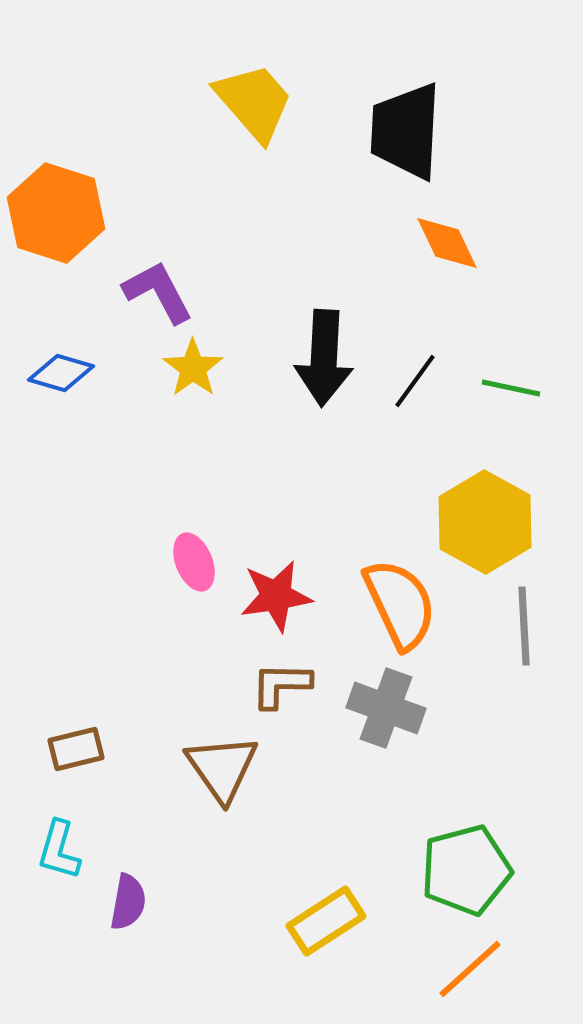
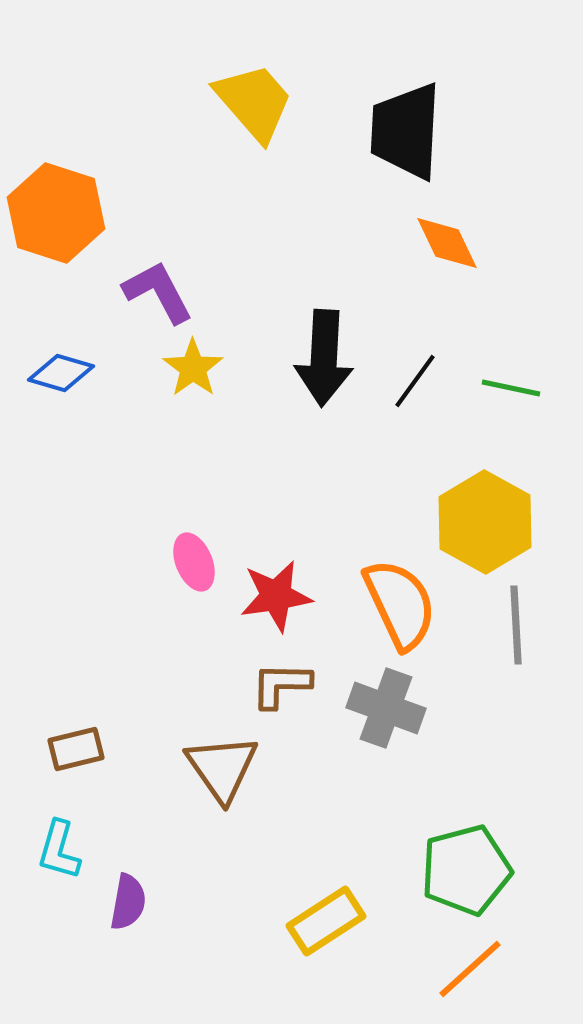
gray line: moved 8 px left, 1 px up
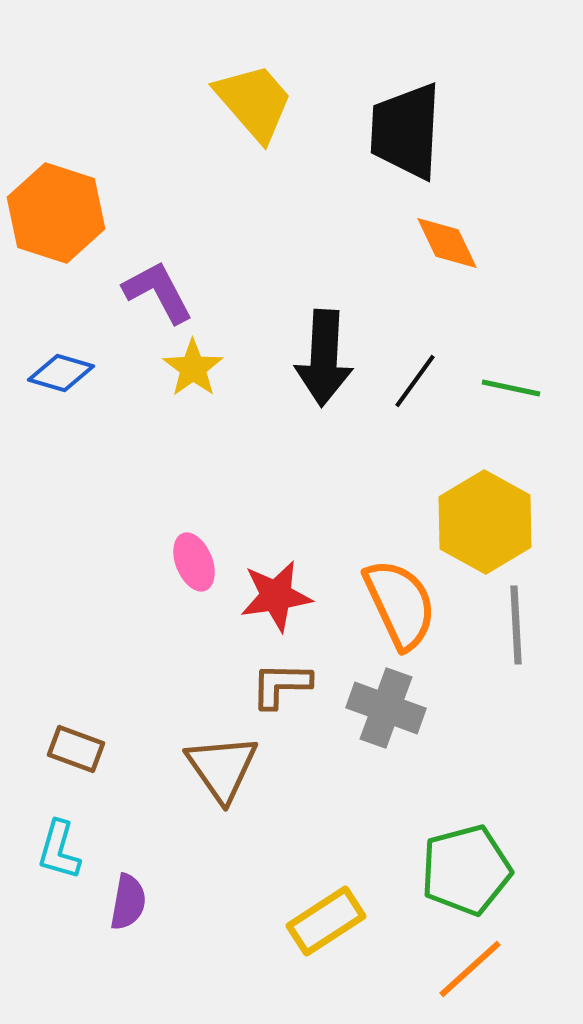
brown rectangle: rotated 34 degrees clockwise
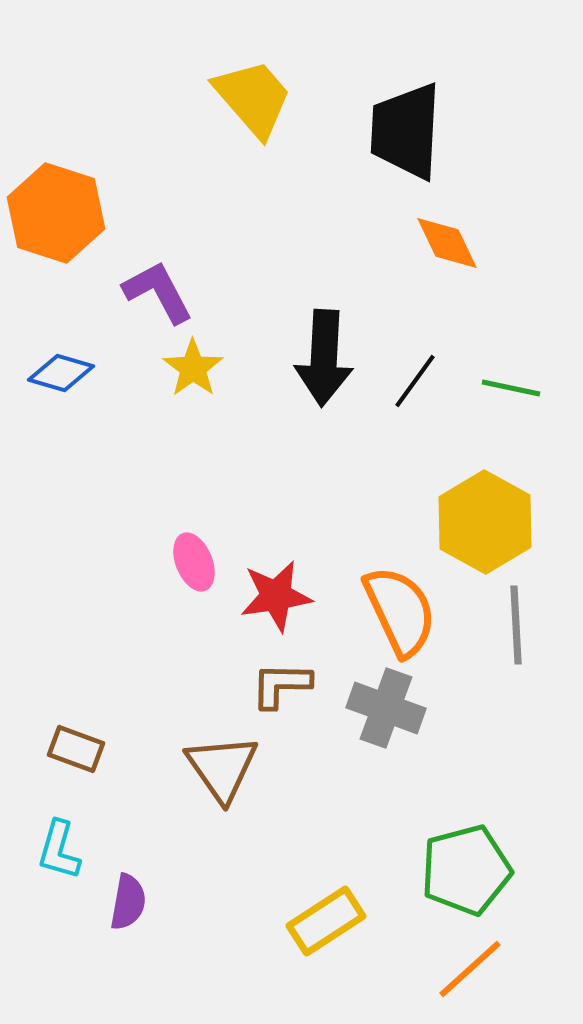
yellow trapezoid: moved 1 px left, 4 px up
orange semicircle: moved 7 px down
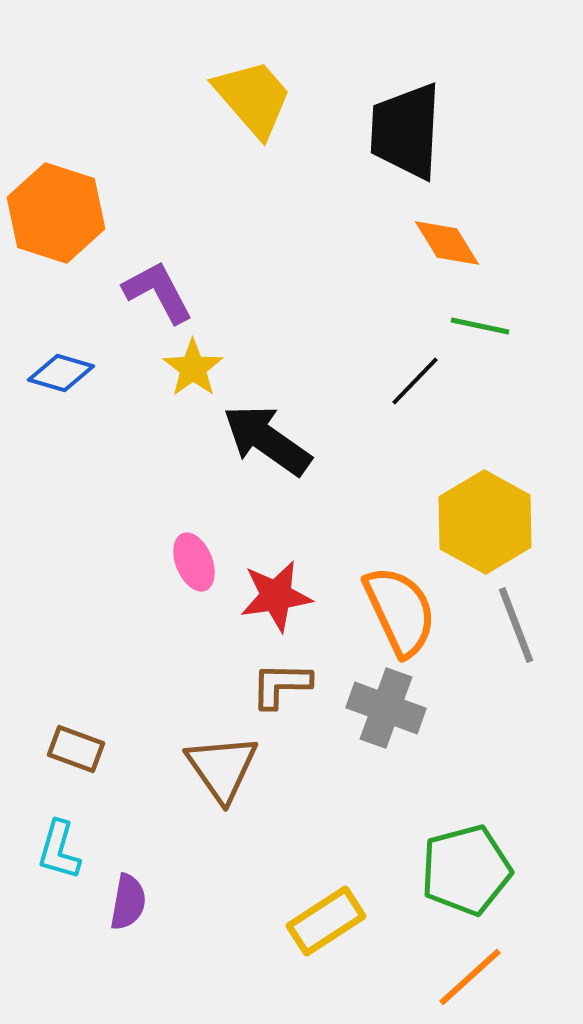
orange diamond: rotated 6 degrees counterclockwise
black arrow: moved 57 px left, 82 px down; rotated 122 degrees clockwise
black line: rotated 8 degrees clockwise
green line: moved 31 px left, 62 px up
gray line: rotated 18 degrees counterclockwise
orange line: moved 8 px down
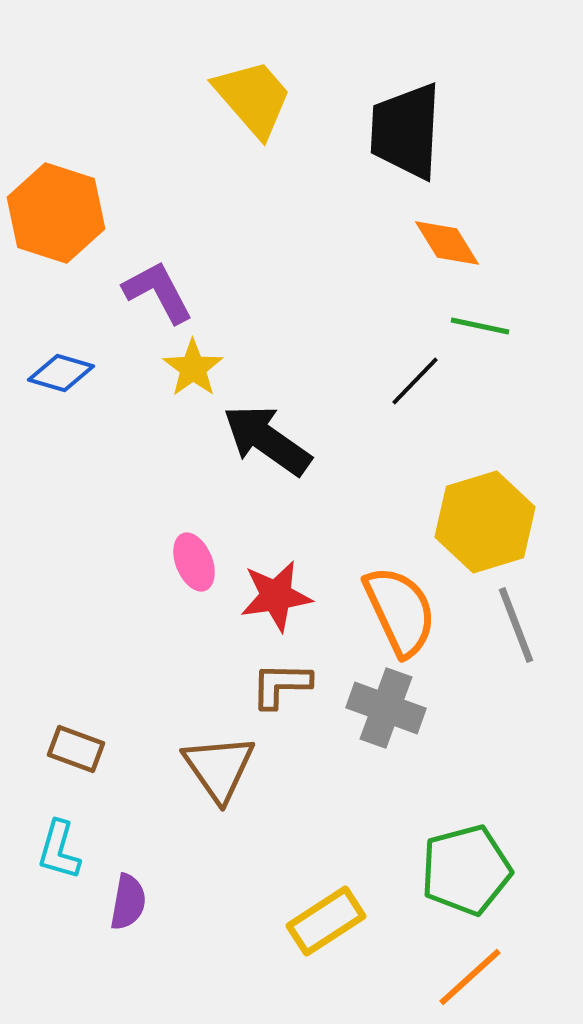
yellow hexagon: rotated 14 degrees clockwise
brown triangle: moved 3 px left
